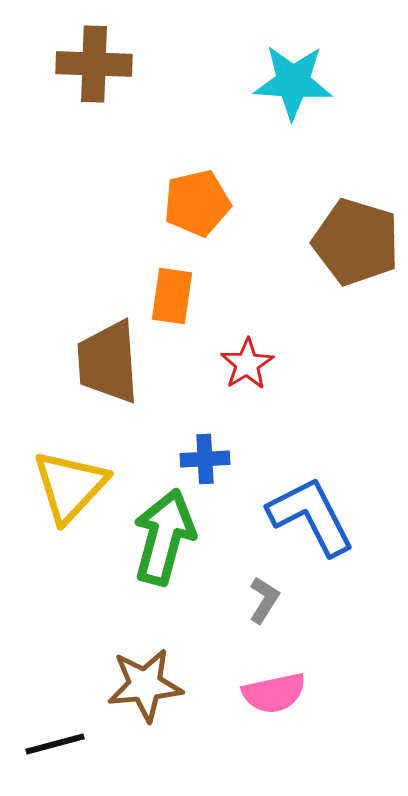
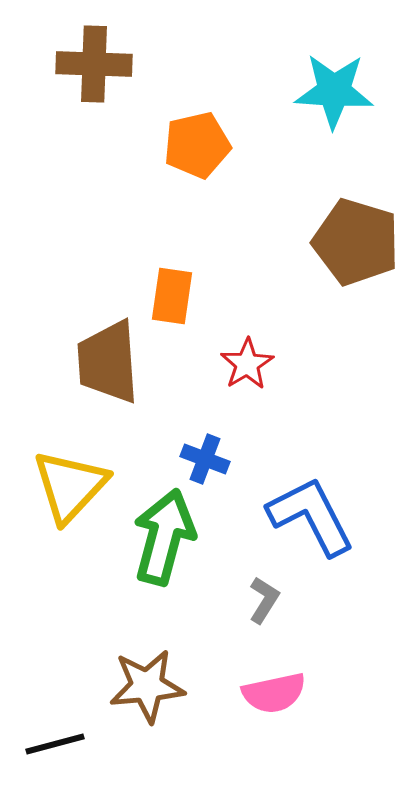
cyan star: moved 41 px right, 9 px down
orange pentagon: moved 58 px up
blue cross: rotated 24 degrees clockwise
brown star: moved 2 px right, 1 px down
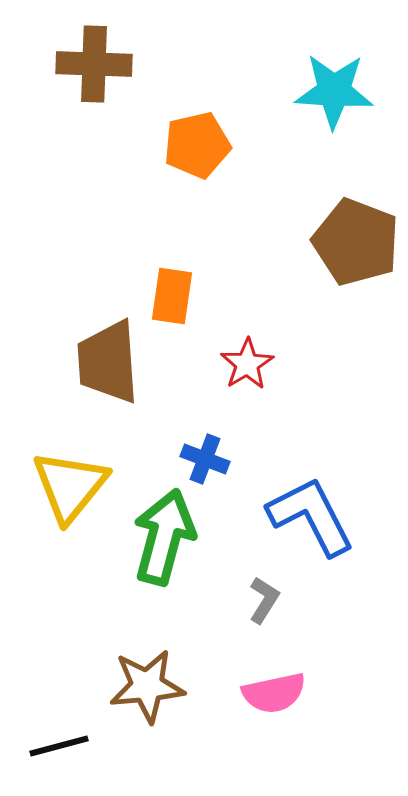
brown pentagon: rotated 4 degrees clockwise
yellow triangle: rotated 4 degrees counterclockwise
black line: moved 4 px right, 2 px down
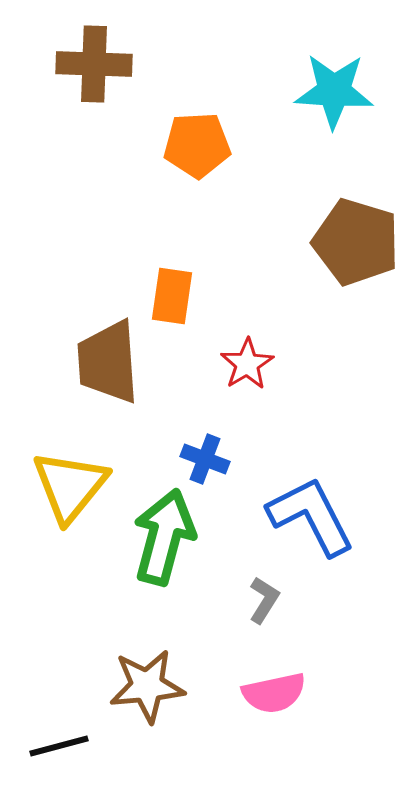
orange pentagon: rotated 10 degrees clockwise
brown pentagon: rotated 4 degrees counterclockwise
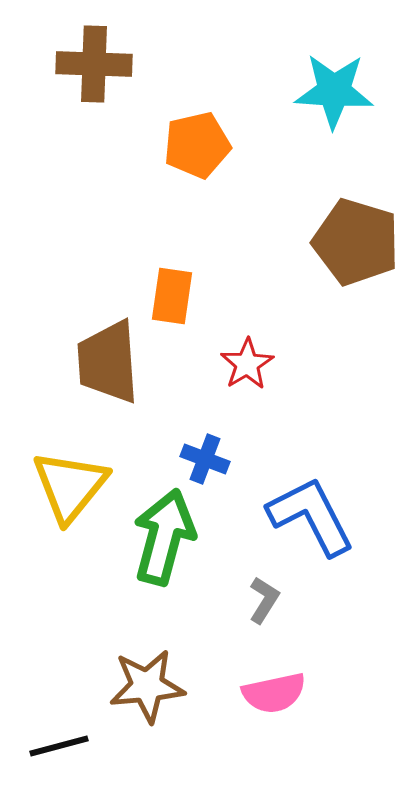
orange pentagon: rotated 10 degrees counterclockwise
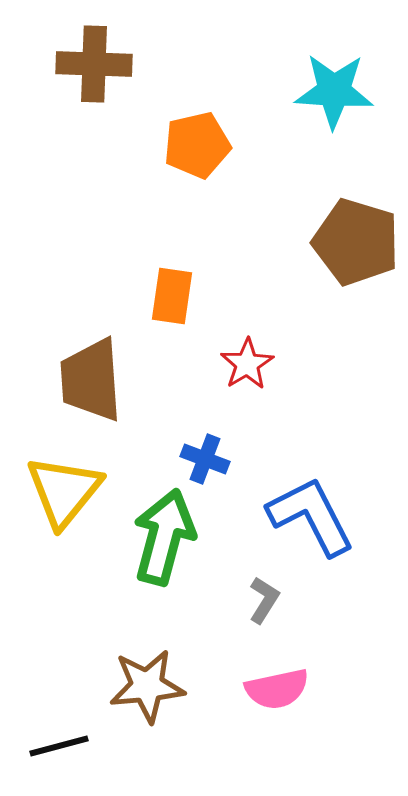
brown trapezoid: moved 17 px left, 18 px down
yellow triangle: moved 6 px left, 5 px down
pink semicircle: moved 3 px right, 4 px up
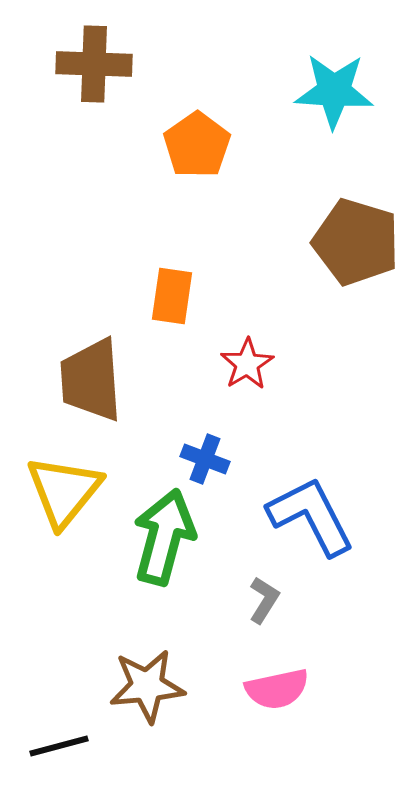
orange pentagon: rotated 22 degrees counterclockwise
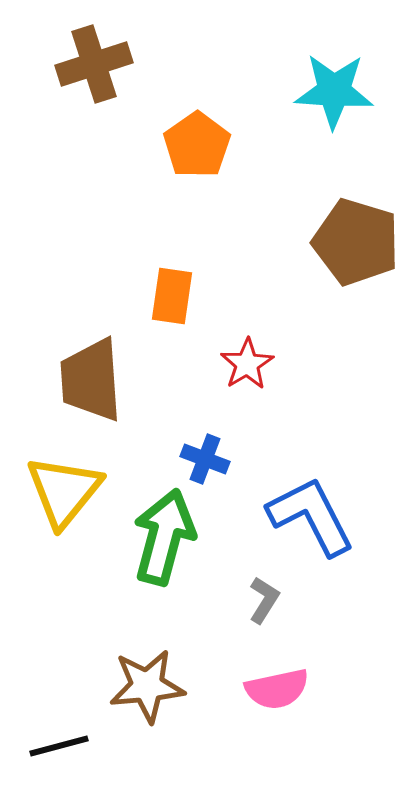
brown cross: rotated 20 degrees counterclockwise
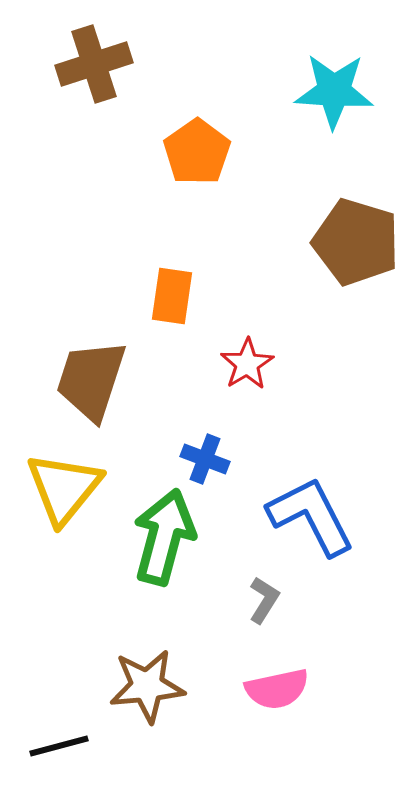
orange pentagon: moved 7 px down
brown trapezoid: rotated 22 degrees clockwise
yellow triangle: moved 3 px up
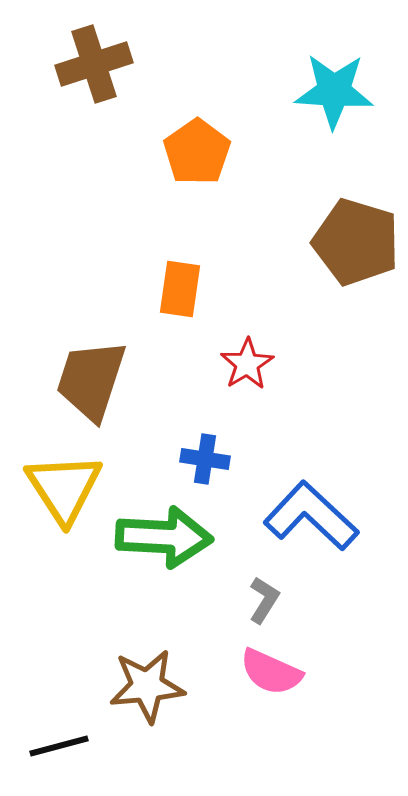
orange rectangle: moved 8 px right, 7 px up
blue cross: rotated 12 degrees counterclockwise
yellow triangle: rotated 12 degrees counterclockwise
blue L-shape: rotated 20 degrees counterclockwise
green arrow: rotated 78 degrees clockwise
pink semicircle: moved 6 px left, 17 px up; rotated 36 degrees clockwise
